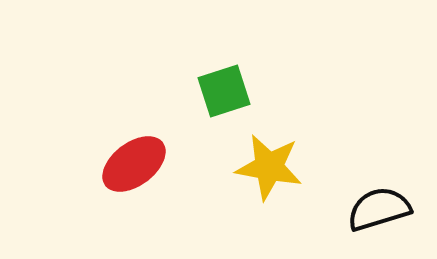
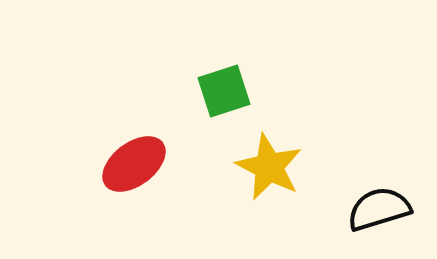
yellow star: rotated 16 degrees clockwise
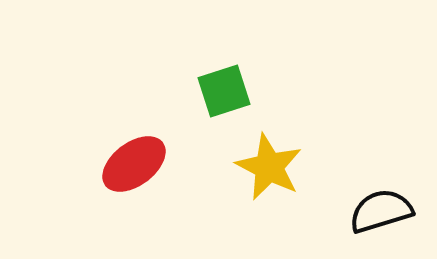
black semicircle: moved 2 px right, 2 px down
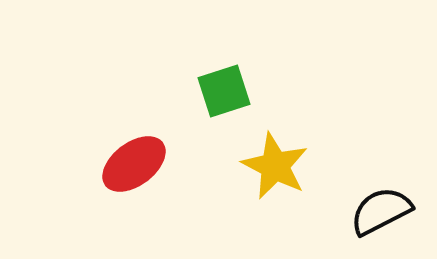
yellow star: moved 6 px right, 1 px up
black semicircle: rotated 10 degrees counterclockwise
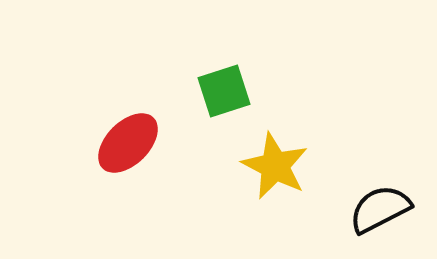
red ellipse: moved 6 px left, 21 px up; rotated 8 degrees counterclockwise
black semicircle: moved 1 px left, 2 px up
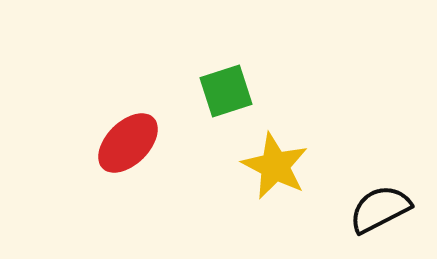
green square: moved 2 px right
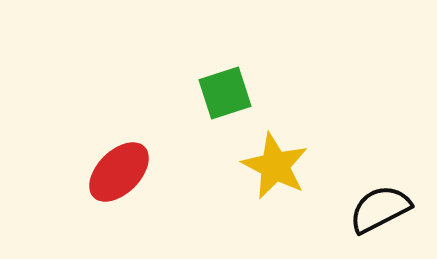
green square: moved 1 px left, 2 px down
red ellipse: moved 9 px left, 29 px down
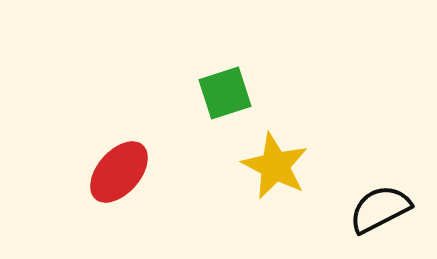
red ellipse: rotated 4 degrees counterclockwise
